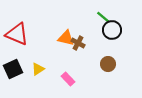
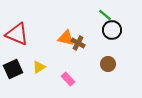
green line: moved 2 px right, 2 px up
yellow triangle: moved 1 px right, 2 px up
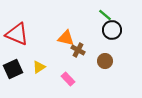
brown cross: moved 7 px down
brown circle: moved 3 px left, 3 px up
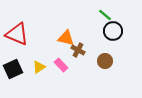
black circle: moved 1 px right, 1 px down
pink rectangle: moved 7 px left, 14 px up
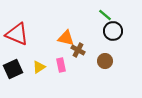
pink rectangle: rotated 32 degrees clockwise
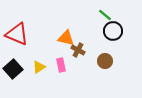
black square: rotated 18 degrees counterclockwise
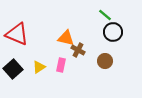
black circle: moved 1 px down
pink rectangle: rotated 24 degrees clockwise
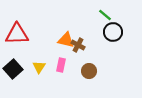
red triangle: rotated 25 degrees counterclockwise
orange triangle: moved 2 px down
brown cross: moved 5 px up
brown circle: moved 16 px left, 10 px down
yellow triangle: rotated 24 degrees counterclockwise
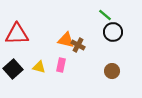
yellow triangle: rotated 48 degrees counterclockwise
brown circle: moved 23 px right
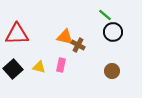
orange triangle: moved 1 px left, 3 px up
